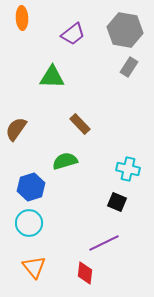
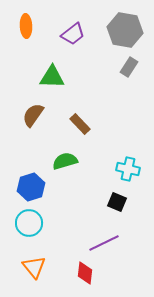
orange ellipse: moved 4 px right, 8 px down
brown semicircle: moved 17 px right, 14 px up
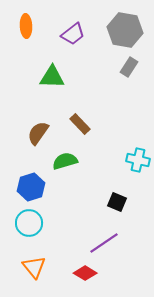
brown semicircle: moved 5 px right, 18 px down
cyan cross: moved 10 px right, 9 px up
purple line: rotated 8 degrees counterclockwise
red diamond: rotated 65 degrees counterclockwise
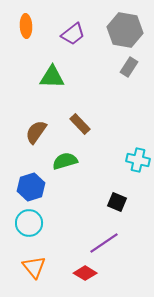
brown semicircle: moved 2 px left, 1 px up
